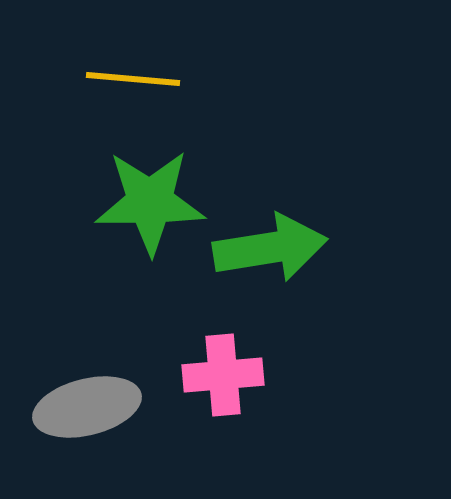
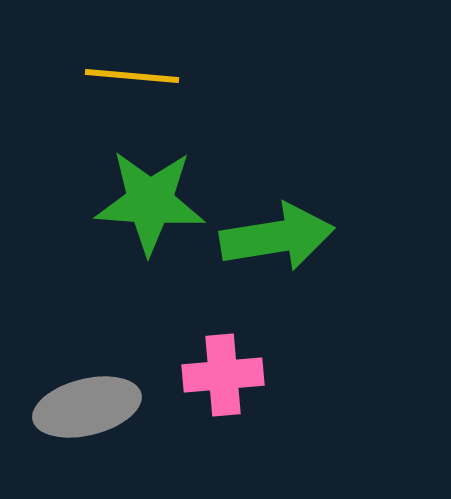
yellow line: moved 1 px left, 3 px up
green star: rotated 4 degrees clockwise
green arrow: moved 7 px right, 11 px up
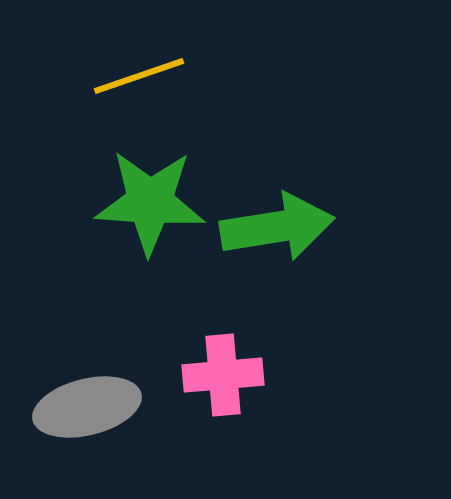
yellow line: moved 7 px right; rotated 24 degrees counterclockwise
green arrow: moved 10 px up
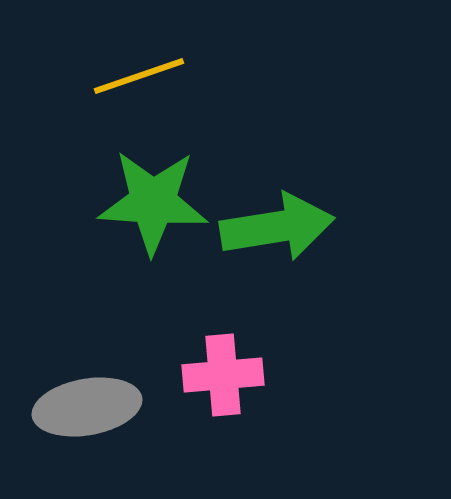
green star: moved 3 px right
gray ellipse: rotated 4 degrees clockwise
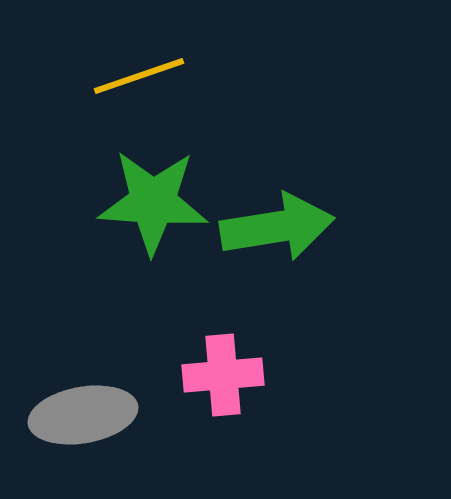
gray ellipse: moved 4 px left, 8 px down
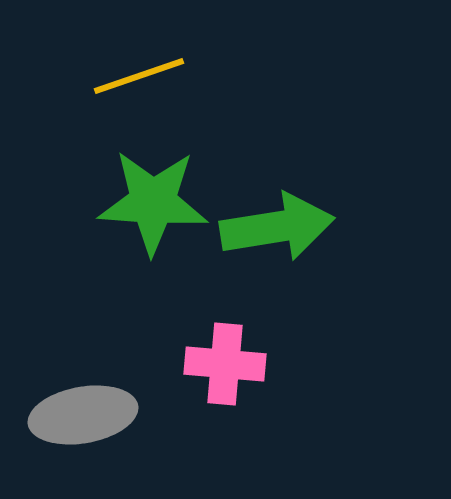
pink cross: moved 2 px right, 11 px up; rotated 10 degrees clockwise
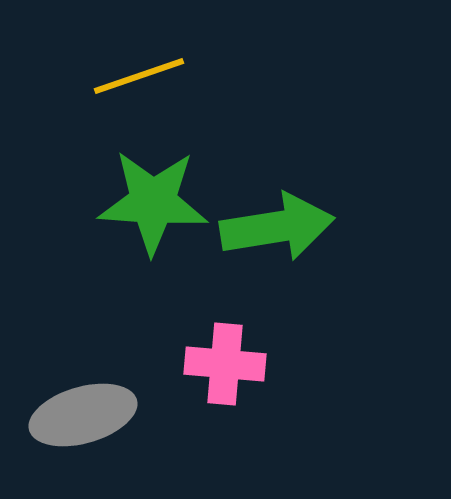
gray ellipse: rotated 6 degrees counterclockwise
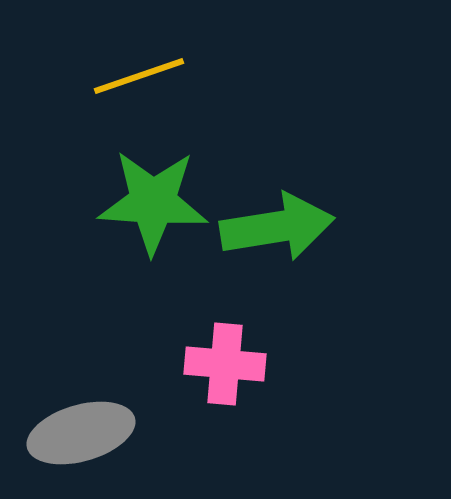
gray ellipse: moved 2 px left, 18 px down
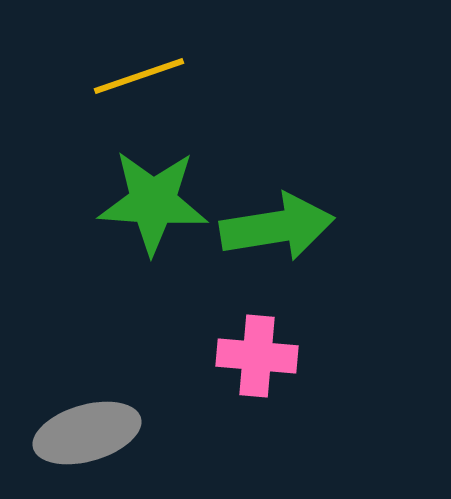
pink cross: moved 32 px right, 8 px up
gray ellipse: moved 6 px right
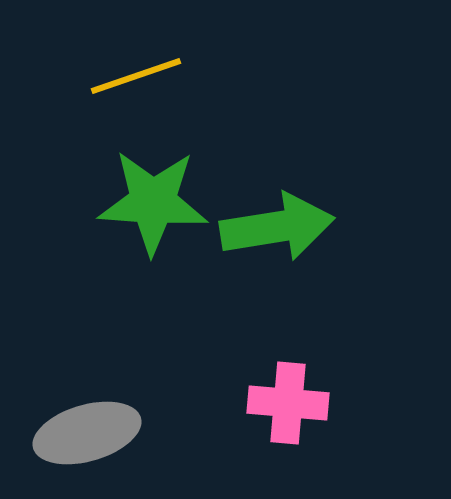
yellow line: moved 3 px left
pink cross: moved 31 px right, 47 px down
